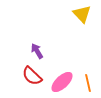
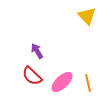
yellow triangle: moved 5 px right, 2 px down
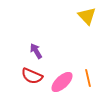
purple arrow: moved 1 px left
red semicircle: rotated 20 degrees counterclockwise
orange line: moved 5 px up
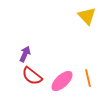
purple arrow: moved 11 px left, 3 px down; rotated 56 degrees clockwise
red semicircle: rotated 15 degrees clockwise
pink ellipse: moved 1 px up
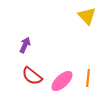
purple arrow: moved 9 px up
orange line: rotated 18 degrees clockwise
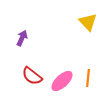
yellow triangle: moved 1 px right, 6 px down
purple arrow: moved 3 px left, 7 px up
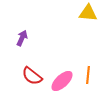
yellow triangle: moved 9 px up; rotated 42 degrees counterclockwise
orange line: moved 3 px up
